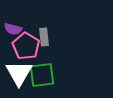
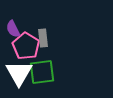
purple semicircle: rotated 48 degrees clockwise
gray rectangle: moved 1 px left, 1 px down
green square: moved 3 px up
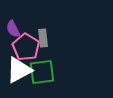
pink pentagon: moved 1 px down
white triangle: moved 3 px up; rotated 32 degrees clockwise
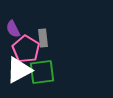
pink pentagon: moved 2 px down
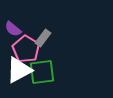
purple semicircle: rotated 24 degrees counterclockwise
gray rectangle: rotated 42 degrees clockwise
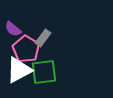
green square: moved 2 px right
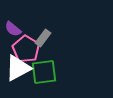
white triangle: moved 1 px left, 2 px up
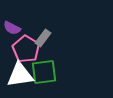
purple semicircle: moved 1 px left, 1 px up; rotated 12 degrees counterclockwise
white triangle: moved 2 px right, 7 px down; rotated 20 degrees clockwise
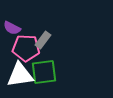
gray rectangle: moved 2 px down
pink pentagon: moved 1 px up; rotated 28 degrees counterclockwise
